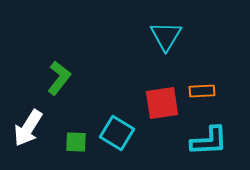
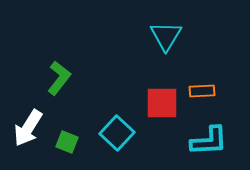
red square: rotated 9 degrees clockwise
cyan square: rotated 12 degrees clockwise
green square: moved 9 px left; rotated 20 degrees clockwise
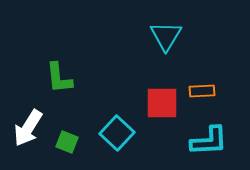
green L-shape: rotated 136 degrees clockwise
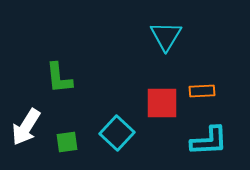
white arrow: moved 2 px left, 1 px up
green square: rotated 30 degrees counterclockwise
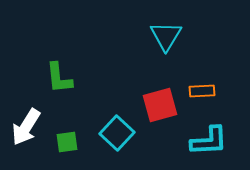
red square: moved 2 px left, 2 px down; rotated 15 degrees counterclockwise
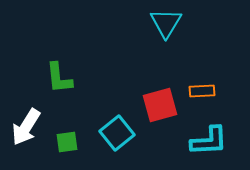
cyan triangle: moved 13 px up
cyan square: rotated 8 degrees clockwise
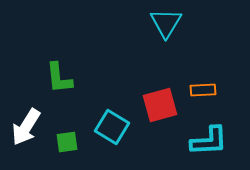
orange rectangle: moved 1 px right, 1 px up
cyan square: moved 5 px left, 6 px up; rotated 20 degrees counterclockwise
